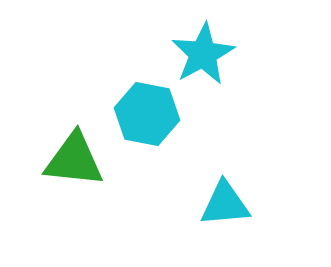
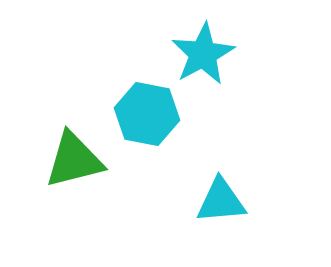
green triangle: rotated 20 degrees counterclockwise
cyan triangle: moved 4 px left, 3 px up
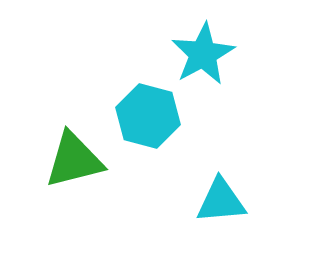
cyan hexagon: moved 1 px right, 2 px down; rotated 4 degrees clockwise
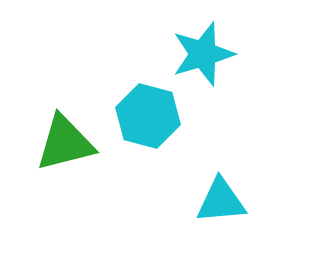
cyan star: rotated 12 degrees clockwise
green triangle: moved 9 px left, 17 px up
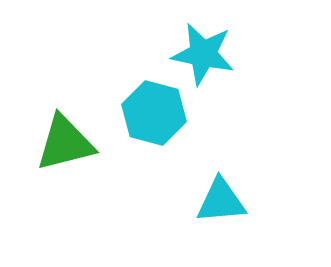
cyan star: rotated 28 degrees clockwise
cyan hexagon: moved 6 px right, 3 px up
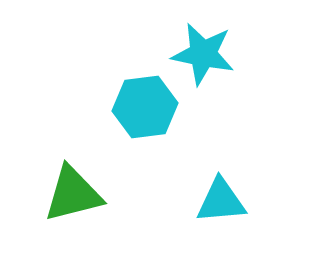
cyan hexagon: moved 9 px left, 6 px up; rotated 22 degrees counterclockwise
green triangle: moved 8 px right, 51 px down
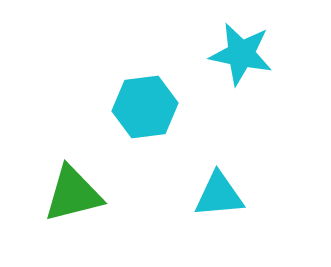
cyan star: moved 38 px right
cyan triangle: moved 2 px left, 6 px up
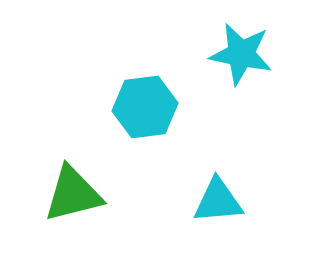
cyan triangle: moved 1 px left, 6 px down
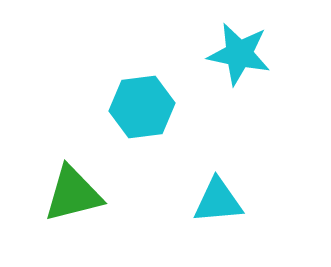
cyan star: moved 2 px left
cyan hexagon: moved 3 px left
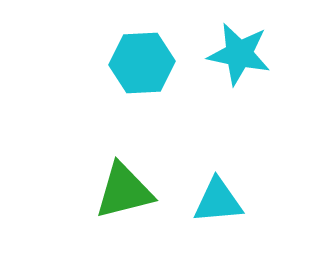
cyan hexagon: moved 44 px up; rotated 4 degrees clockwise
green triangle: moved 51 px right, 3 px up
